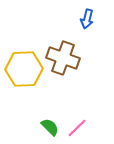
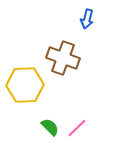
yellow hexagon: moved 1 px right, 16 px down
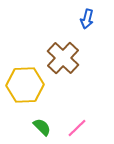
brown cross: rotated 24 degrees clockwise
green semicircle: moved 8 px left
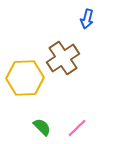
brown cross: rotated 12 degrees clockwise
yellow hexagon: moved 7 px up
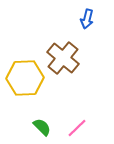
brown cross: rotated 16 degrees counterclockwise
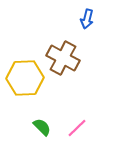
brown cross: rotated 12 degrees counterclockwise
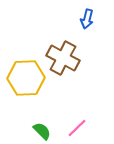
yellow hexagon: moved 1 px right
green semicircle: moved 4 px down
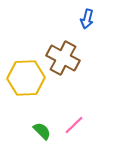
pink line: moved 3 px left, 3 px up
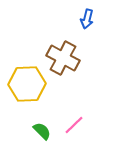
yellow hexagon: moved 1 px right, 6 px down
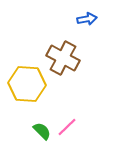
blue arrow: rotated 114 degrees counterclockwise
yellow hexagon: rotated 6 degrees clockwise
pink line: moved 7 px left, 2 px down
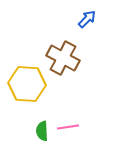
blue arrow: rotated 36 degrees counterclockwise
pink line: moved 1 px right; rotated 35 degrees clockwise
green semicircle: rotated 138 degrees counterclockwise
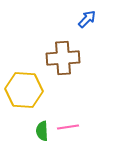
brown cross: rotated 32 degrees counterclockwise
yellow hexagon: moved 3 px left, 6 px down
